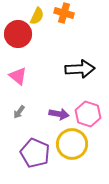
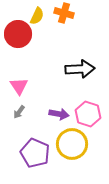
pink triangle: moved 1 px right, 10 px down; rotated 18 degrees clockwise
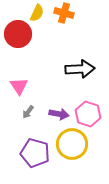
yellow semicircle: moved 3 px up
gray arrow: moved 9 px right
purple pentagon: rotated 8 degrees counterclockwise
